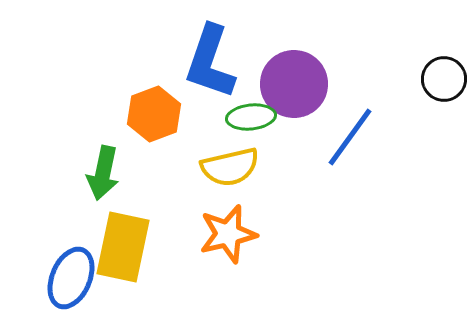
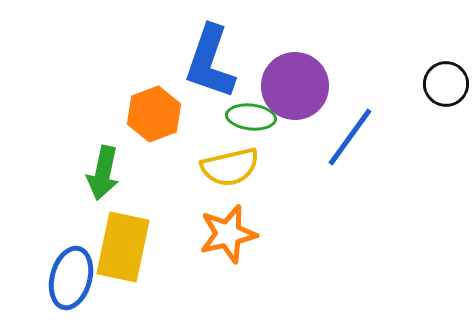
black circle: moved 2 px right, 5 px down
purple circle: moved 1 px right, 2 px down
green ellipse: rotated 12 degrees clockwise
blue ellipse: rotated 8 degrees counterclockwise
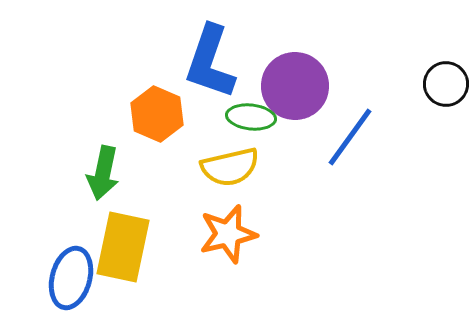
orange hexagon: moved 3 px right; rotated 16 degrees counterclockwise
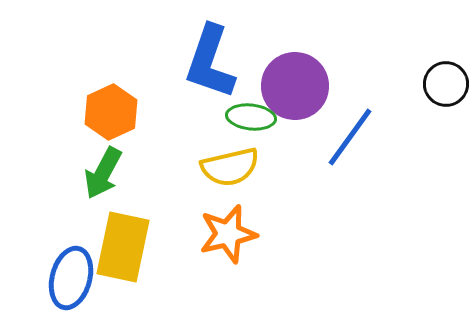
orange hexagon: moved 46 px left, 2 px up; rotated 12 degrees clockwise
green arrow: rotated 16 degrees clockwise
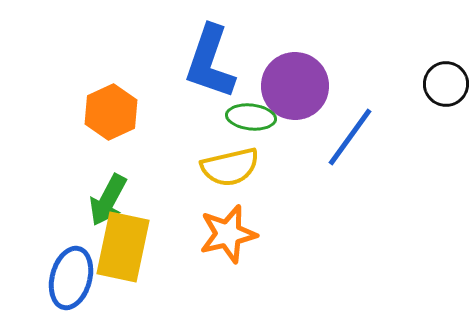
green arrow: moved 5 px right, 27 px down
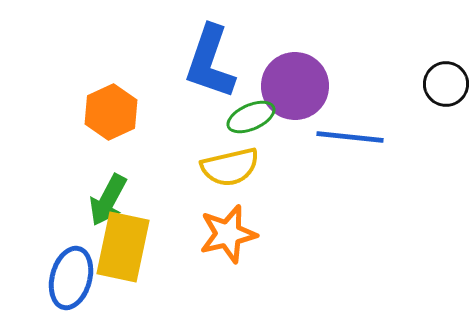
green ellipse: rotated 30 degrees counterclockwise
blue line: rotated 60 degrees clockwise
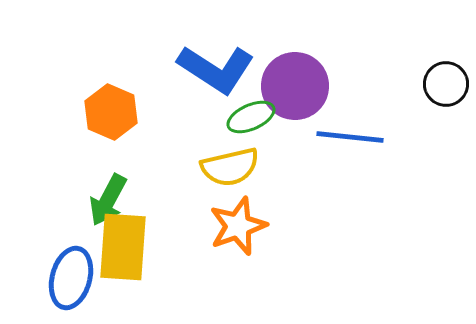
blue L-shape: moved 6 px right, 7 px down; rotated 76 degrees counterclockwise
orange hexagon: rotated 12 degrees counterclockwise
orange star: moved 10 px right, 8 px up; rotated 6 degrees counterclockwise
yellow rectangle: rotated 8 degrees counterclockwise
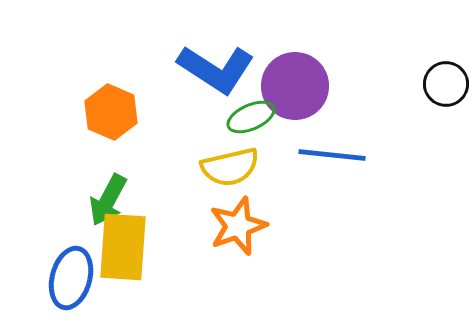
blue line: moved 18 px left, 18 px down
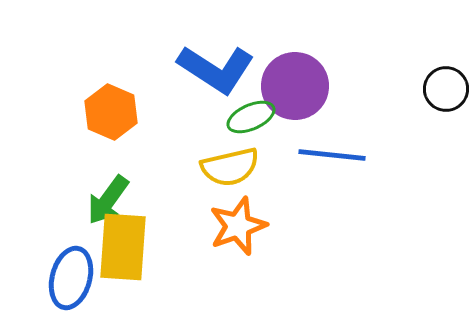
black circle: moved 5 px down
green arrow: rotated 8 degrees clockwise
